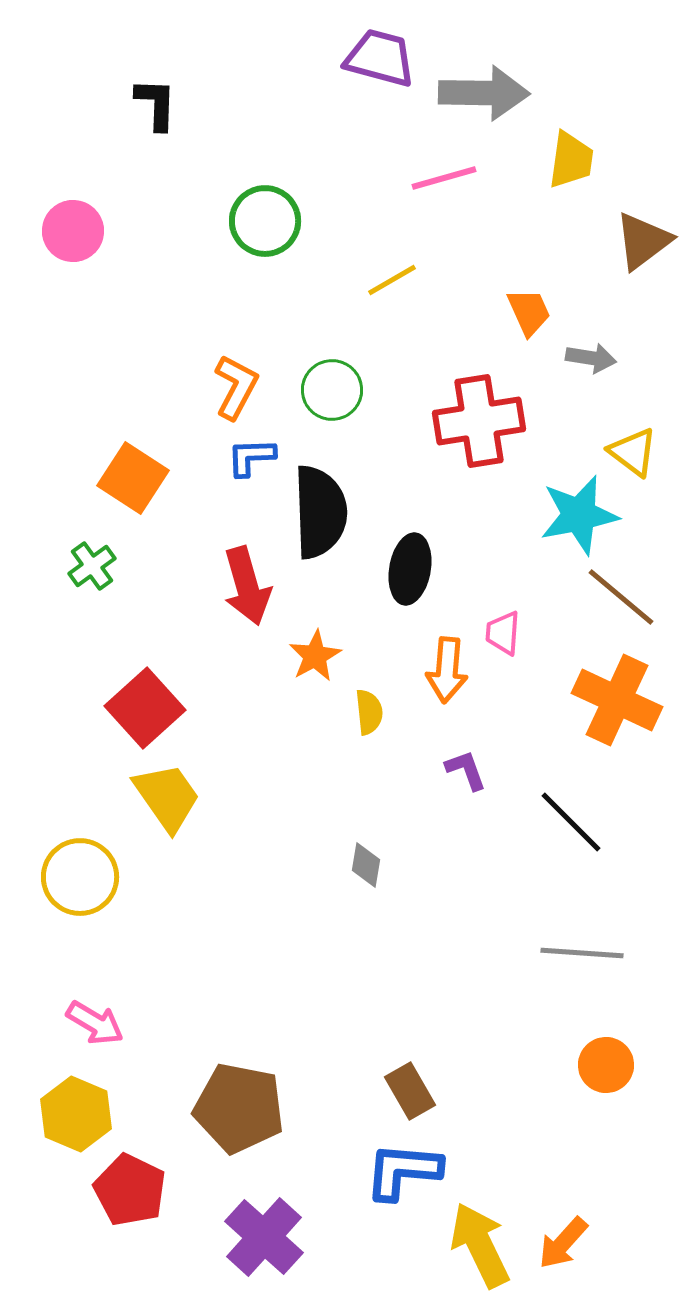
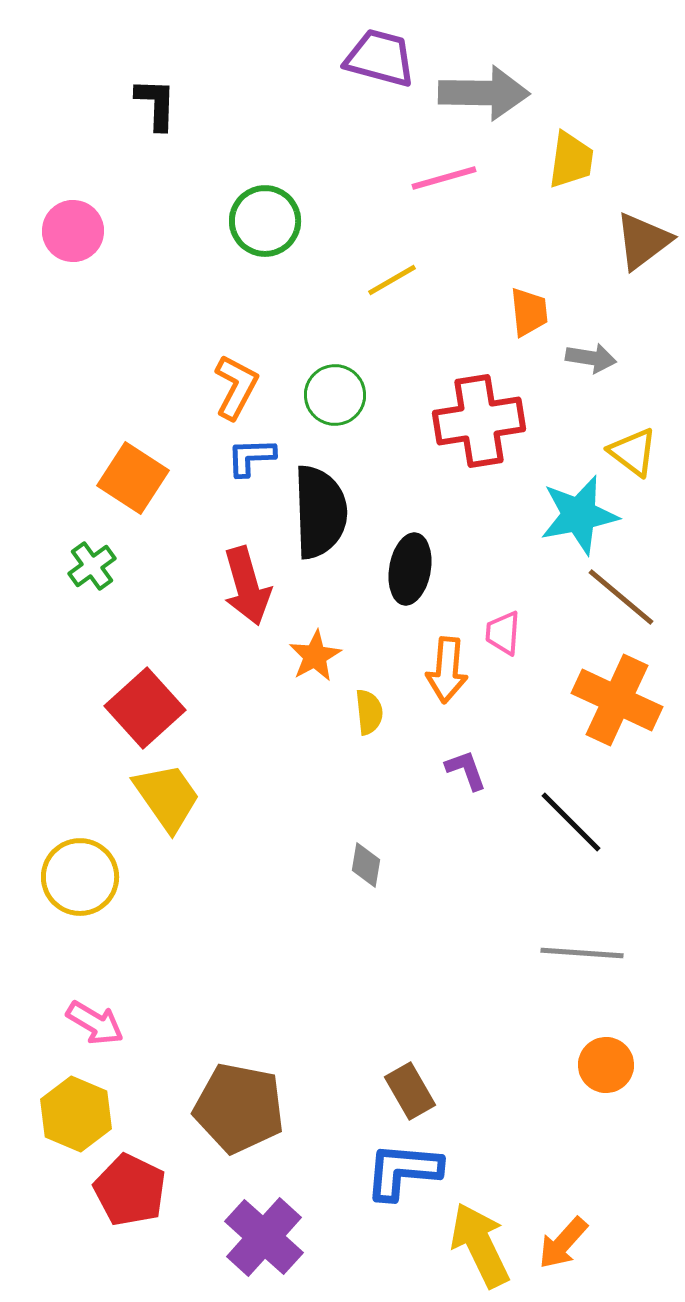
orange trapezoid at (529, 312): rotated 18 degrees clockwise
green circle at (332, 390): moved 3 px right, 5 px down
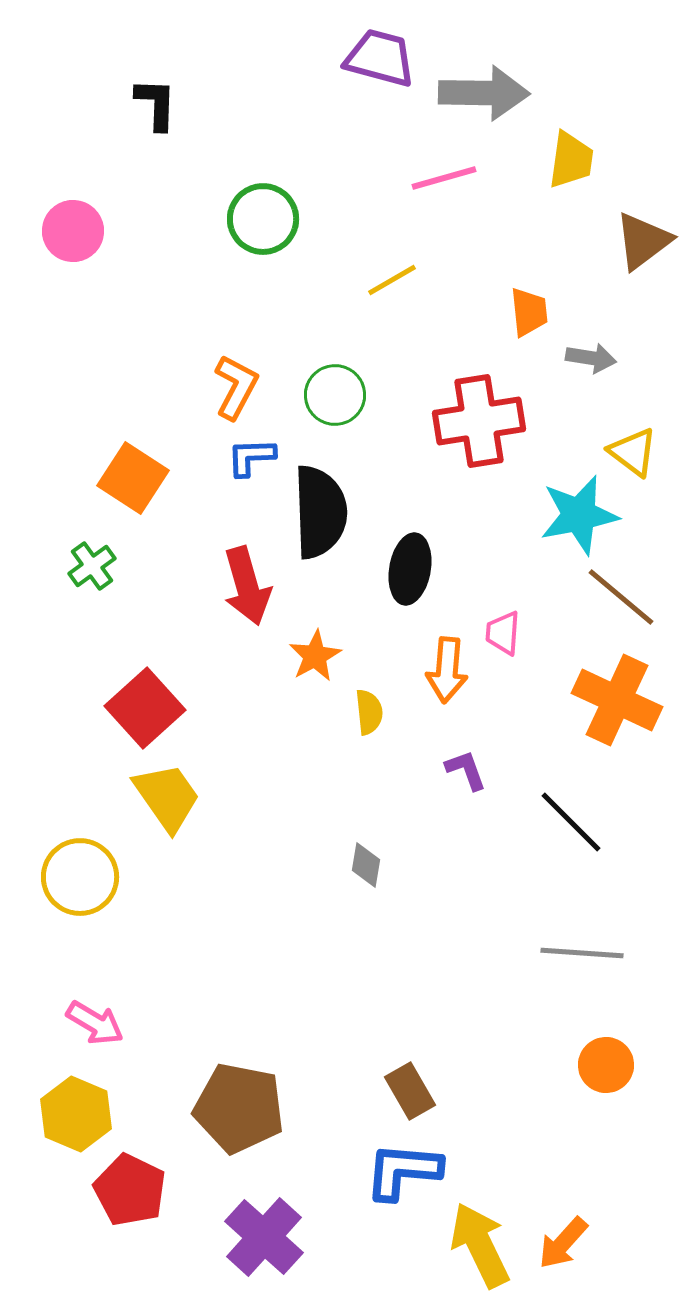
green circle at (265, 221): moved 2 px left, 2 px up
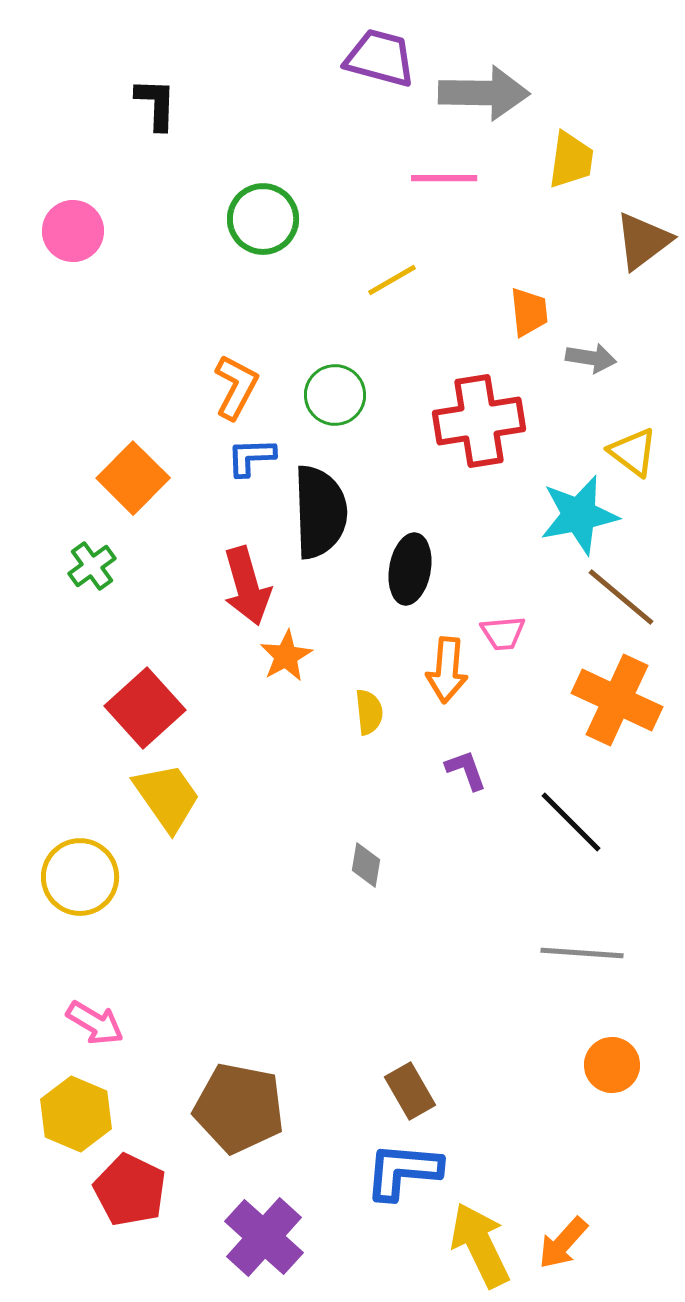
pink line at (444, 178): rotated 16 degrees clockwise
orange square at (133, 478): rotated 12 degrees clockwise
pink trapezoid at (503, 633): rotated 99 degrees counterclockwise
orange star at (315, 656): moved 29 px left
orange circle at (606, 1065): moved 6 px right
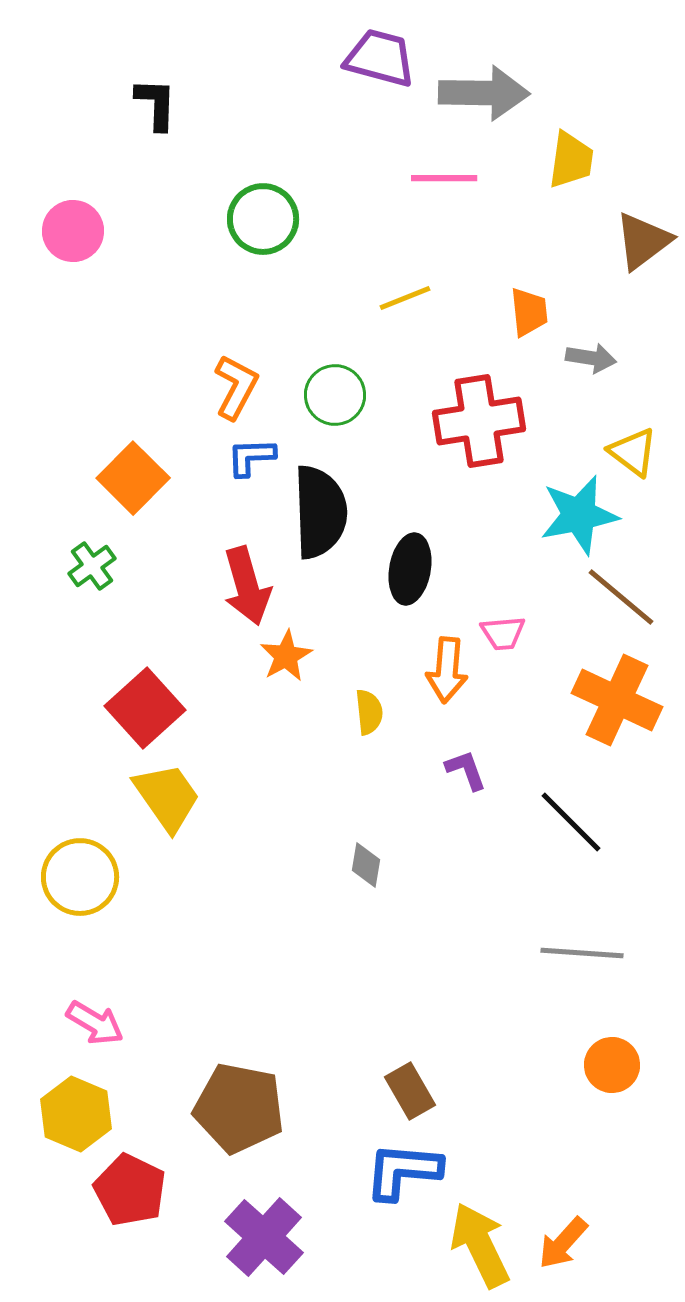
yellow line at (392, 280): moved 13 px right, 18 px down; rotated 8 degrees clockwise
